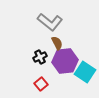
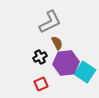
gray L-shape: rotated 65 degrees counterclockwise
purple hexagon: moved 1 px right, 2 px down
red square: rotated 16 degrees clockwise
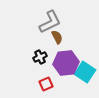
brown semicircle: moved 6 px up
red square: moved 5 px right
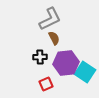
gray L-shape: moved 3 px up
brown semicircle: moved 3 px left, 1 px down
black cross: rotated 24 degrees clockwise
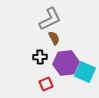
cyan square: rotated 10 degrees counterclockwise
